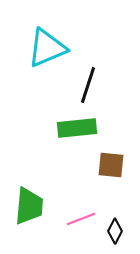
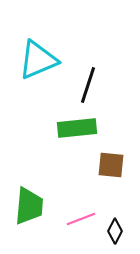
cyan triangle: moved 9 px left, 12 px down
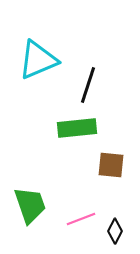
green trapezoid: moved 1 px right, 1 px up; rotated 24 degrees counterclockwise
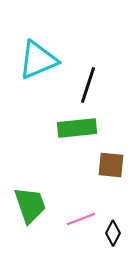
black diamond: moved 2 px left, 2 px down
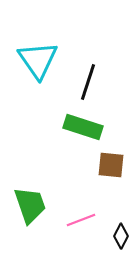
cyan triangle: rotated 42 degrees counterclockwise
black line: moved 3 px up
green rectangle: moved 6 px right, 1 px up; rotated 24 degrees clockwise
pink line: moved 1 px down
black diamond: moved 8 px right, 3 px down
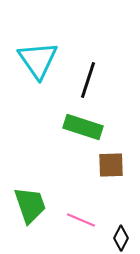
black line: moved 2 px up
brown square: rotated 8 degrees counterclockwise
pink line: rotated 44 degrees clockwise
black diamond: moved 2 px down
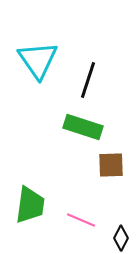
green trapezoid: rotated 27 degrees clockwise
